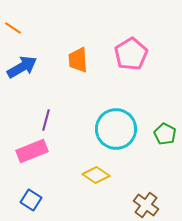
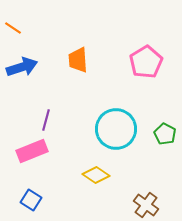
pink pentagon: moved 15 px right, 8 px down
blue arrow: rotated 12 degrees clockwise
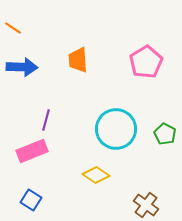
blue arrow: rotated 20 degrees clockwise
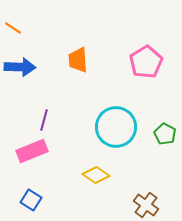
blue arrow: moved 2 px left
purple line: moved 2 px left
cyan circle: moved 2 px up
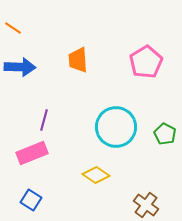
pink rectangle: moved 2 px down
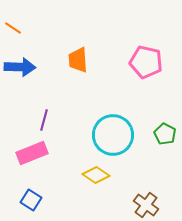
pink pentagon: rotated 28 degrees counterclockwise
cyan circle: moved 3 px left, 8 px down
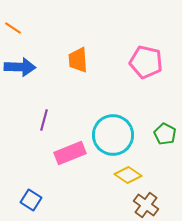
pink rectangle: moved 38 px right
yellow diamond: moved 32 px right
